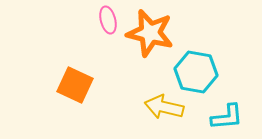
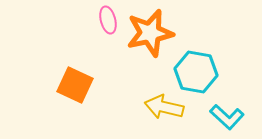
orange star: rotated 27 degrees counterclockwise
cyan L-shape: rotated 48 degrees clockwise
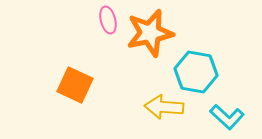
yellow arrow: rotated 9 degrees counterclockwise
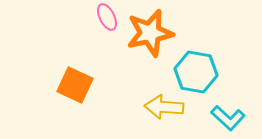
pink ellipse: moved 1 px left, 3 px up; rotated 12 degrees counterclockwise
cyan L-shape: moved 1 px right, 1 px down
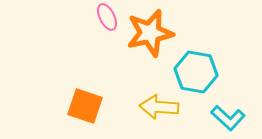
orange square: moved 10 px right, 21 px down; rotated 6 degrees counterclockwise
yellow arrow: moved 5 px left
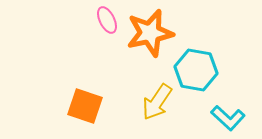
pink ellipse: moved 3 px down
cyan hexagon: moved 2 px up
yellow arrow: moved 2 px left, 5 px up; rotated 60 degrees counterclockwise
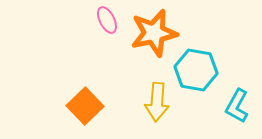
orange star: moved 4 px right
yellow arrow: rotated 30 degrees counterclockwise
orange square: rotated 27 degrees clockwise
cyan L-shape: moved 9 px right, 12 px up; rotated 76 degrees clockwise
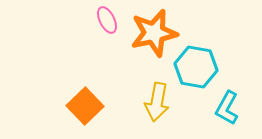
cyan hexagon: moved 3 px up
yellow arrow: rotated 6 degrees clockwise
cyan L-shape: moved 10 px left, 2 px down
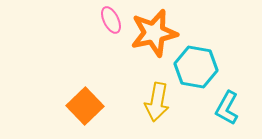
pink ellipse: moved 4 px right
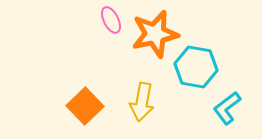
orange star: moved 1 px right, 1 px down
yellow arrow: moved 15 px left
cyan L-shape: rotated 24 degrees clockwise
